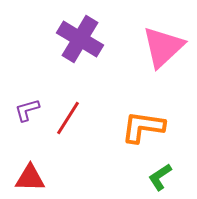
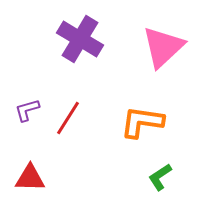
orange L-shape: moved 1 px left, 5 px up
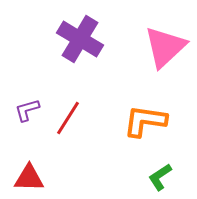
pink triangle: moved 2 px right
orange L-shape: moved 3 px right, 1 px up
red triangle: moved 1 px left
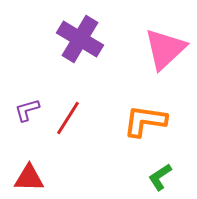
pink triangle: moved 2 px down
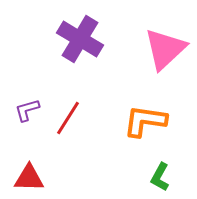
green L-shape: rotated 28 degrees counterclockwise
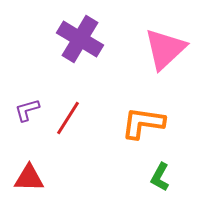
orange L-shape: moved 2 px left, 2 px down
